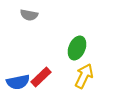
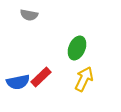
yellow arrow: moved 3 px down
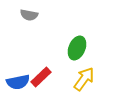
yellow arrow: rotated 10 degrees clockwise
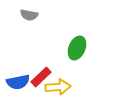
yellow arrow: moved 26 px left, 8 px down; rotated 50 degrees clockwise
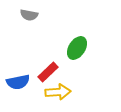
green ellipse: rotated 10 degrees clockwise
red rectangle: moved 7 px right, 5 px up
yellow arrow: moved 5 px down
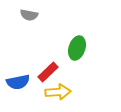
green ellipse: rotated 15 degrees counterclockwise
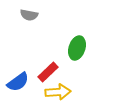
blue semicircle: rotated 25 degrees counterclockwise
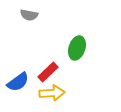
yellow arrow: moved 6 px left, 1 px down
